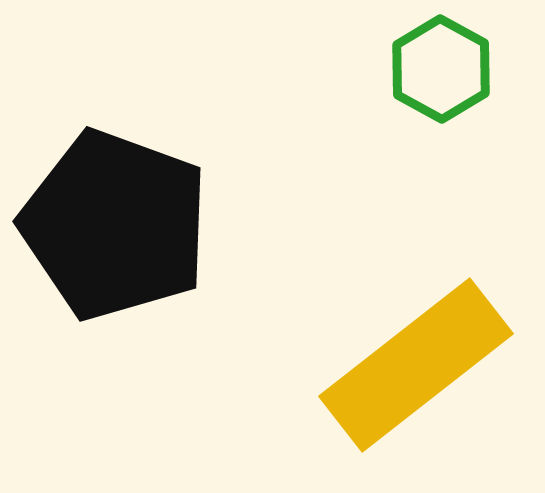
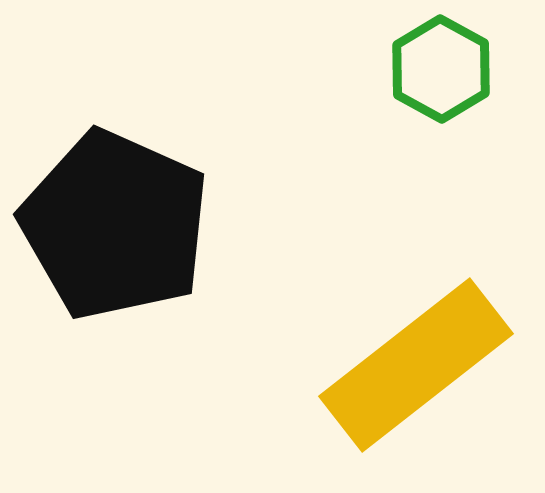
black pentagon: rotated 4 degrees clockwise
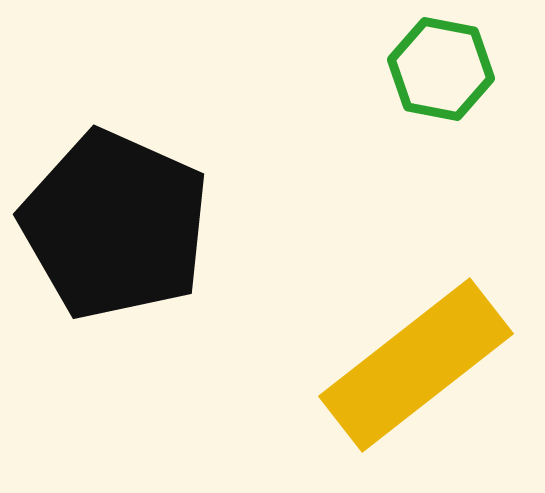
green hexagon: rotated 18 degrees counterclockwise
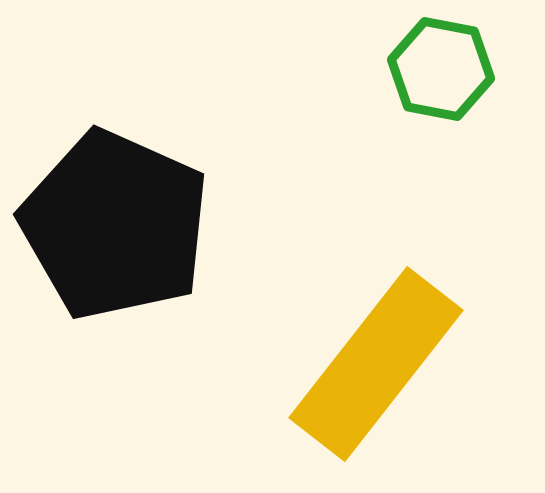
yellow rectangle: moved 40 px left, 1 px up; rotated 14 degrees counterclockwise
